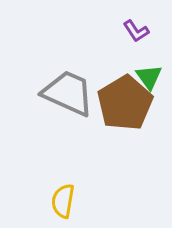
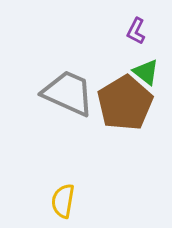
purple L-shape: rotated 60 degrees clockwise
green triangle: moved 3 px left, 5 px up; rotated 16 degrees counterclockwise
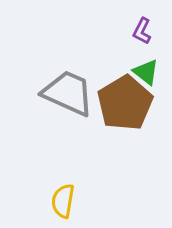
purple L-shape: moved 6 px right
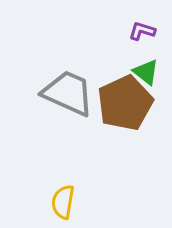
purple L-shape: rotated 80 degrees clockwise
brown pentagon: rotated 6 degrees clockwise
yellow semicircle: moved 1 px down
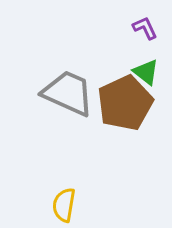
purple L-shape: moved 3 px right, 3 px up; rotated 48 degrees clockwise
yellow semicircle: moved 1 px right, 3 px down
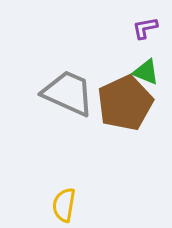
purple L-shape: rotated 76 degrees counterclockwise
green triangle: rotated 16 degrees counterclockwise
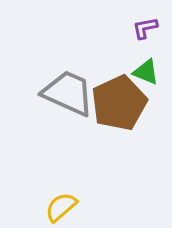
brown pentagon: moved 6 px left
yellow semicircle: moved 3 px left, 2 px down; rotated 40 degrees clockwise
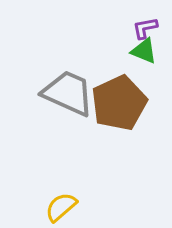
green triangle: moved 2 px left, 21 px up
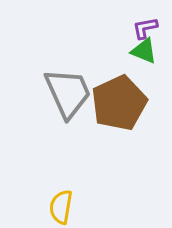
gray trapezoid: rotated 42 degrees clockwise
yellow semicircle: rotated 40 degrees counterclockwise
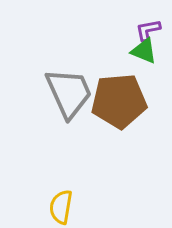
purple L-shape: moved 3 px right, 2 px down
gray trapezoid: moved 1 px right
brown pentagon: moved 2 px up; rotated 20 degrees clockwise
